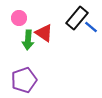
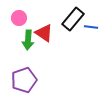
black rectangle: moved 4 px left, 1 px down
blue line: rotated 32 degrees counterclockwise
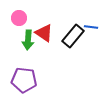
black rectangle: moved 17 px down
purple pentagon: rotated 25 degrees clockwise
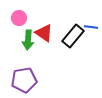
purple pentagon: rotated 15 degrees counterclockwise
